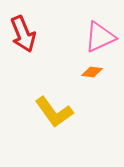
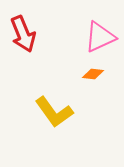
orange diamond: moved 1 px right, 2 px down
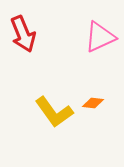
orange diamond: moved 29 px down
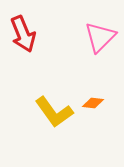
pink triangle: rotated 20 degrees counterclockwise
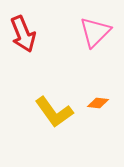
pink triangle: moved 5 px left, 5 px up
orange diamond: moved 5 px right
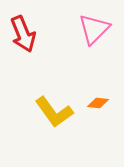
pink triangle: moved 1 px left, 3 px up
